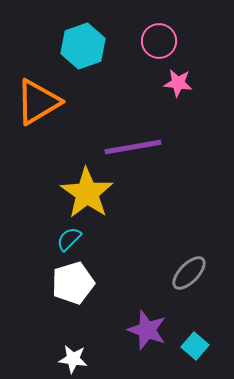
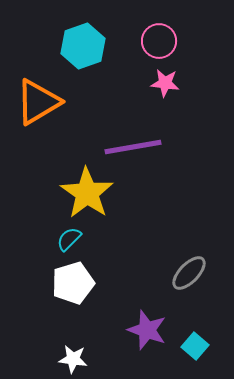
pink star: moved 13 px left
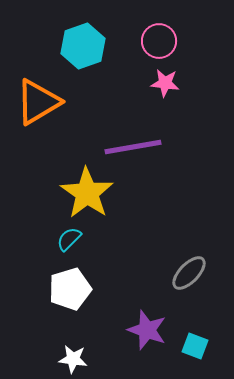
white pentagon: moved 3 px left, 6 px down
cyan square: rotated 20 degrees counterclockwise
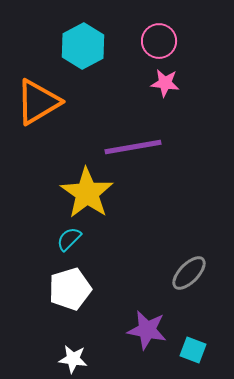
cyan hexagon: rotated 9 degrees counterclockwise
purple star: rotated 9 degrees counterclockwise
cyan square: moved 2 px left, 4 px down
